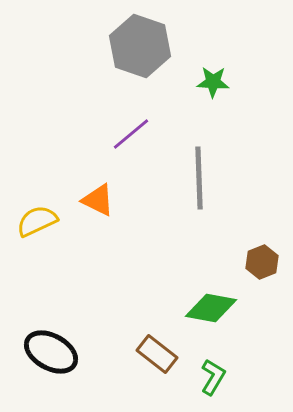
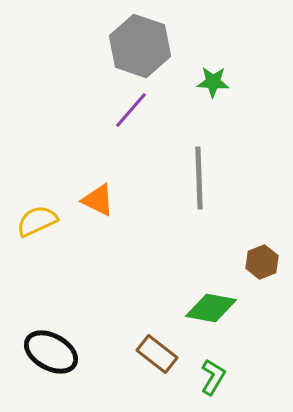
purple line: moved 24 px up; rotated 9 degrees counterclockwise
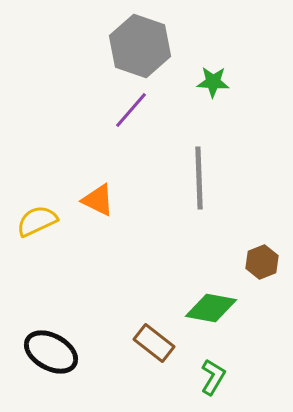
brown rectangle: moved 3 px left, 11 px up
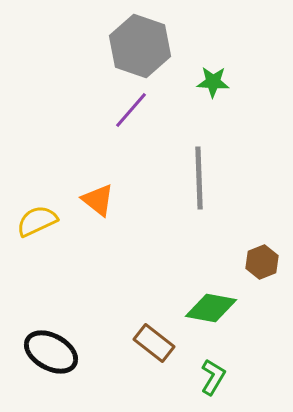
orange triangle: rotated 12 degrees clockwise
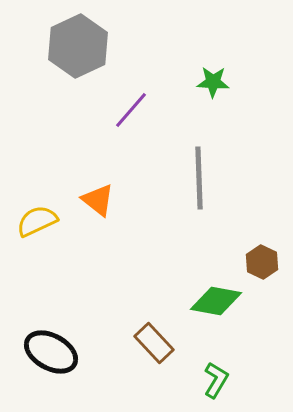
gray hexagon: moved 62 px left; rotated 16 degrees clockwise
brown hexagon: rotated 12 degrees counterclockwise
green diamond: moved 5 px right, 7 px up
brown rectangle: rotated 9 degrees clockwise
green L-shape: moved 3 px right, 3 px down
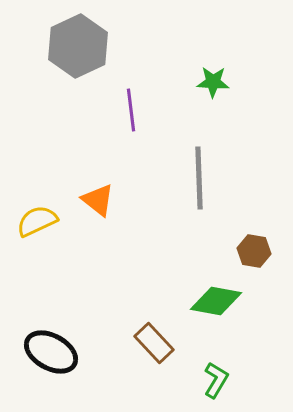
purple line: rotated 48 degrees counterclockwise
brown hexagon: moved 8 px left, 11 px up; rotated 16 degrees counterclockwise
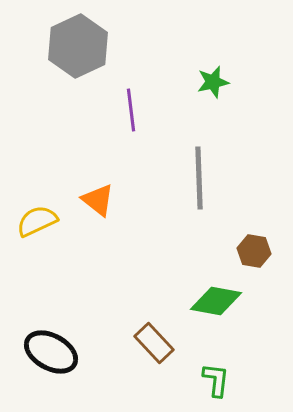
green star: rotated 16 degrees counterclockwise
green L-shape: rotated 24 degrees counterclockwise
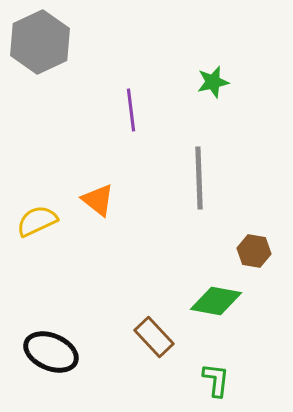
gray hexagon: moved 38 px left, 4 px up
brown rectangle: moved 6 px up
black ellipse: rotated 6 degrees counterclockwise
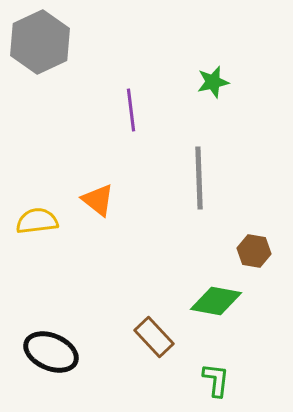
yellow semicircle: rotated 18 degrees clockwise
